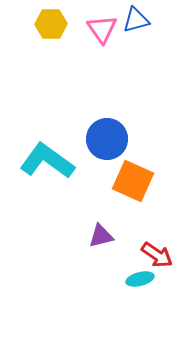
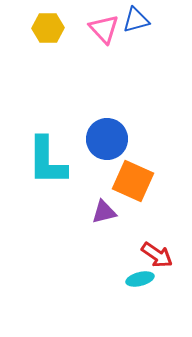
yellow hexagon: moved 3 px left, 4 px down
pink triangle: moved 2 px right; rotated 8 degrees counterclockwise
cyan L-shape: rotated 126 degrees counterclockwise
purple triangle: moved 3 px right, 24 px up
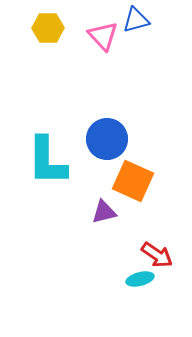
pink triangle: moved 1 px left, 7 px down
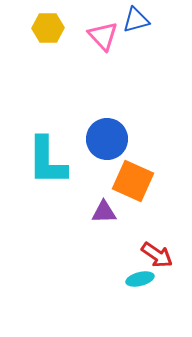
purple triangle: rotated 12 degrees clockwise
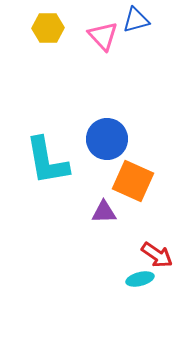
cyan L-shape: rotated 10 degrees counterclockwise
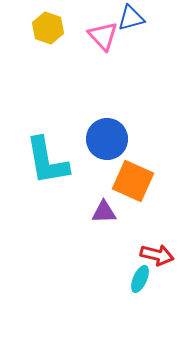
blue triangle: moved 5 px left, 2 px up
yellow hexagon: rotated 20 degrees clockwise
red arrow: rotated 20 degrees counterclockwise
cyan ellipse: rotated 52 degrees counterclockwise
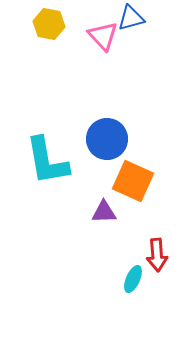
yellow hexagon: moved 1 px right, 4 px up; rotated 8 degrees counterclockwise
red arrow: rotated 72 degrees clockwise
cyan ellipse: moved 7 px left
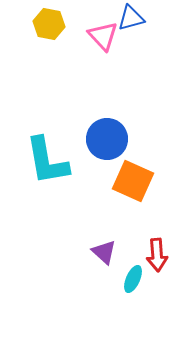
purple triangle: moved 40 px down; rotated 44 degrees clockwise
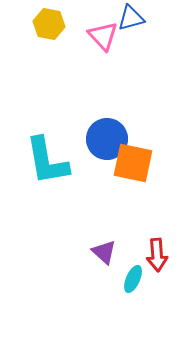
orange square: moved 18 px up; rotated 12 degrees counterclockwise
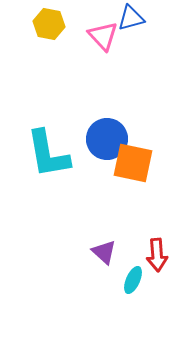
cyan L-shape: moved 1 px right, 7 px up
cyan ellipse: moved 1 px down
